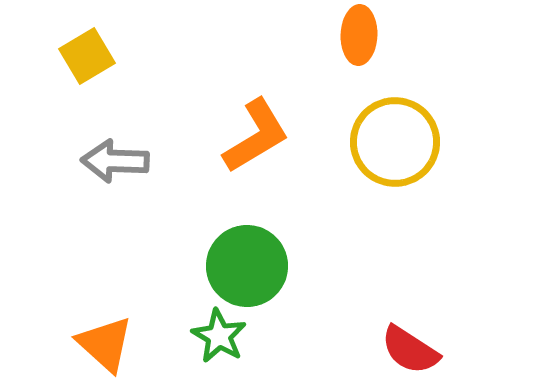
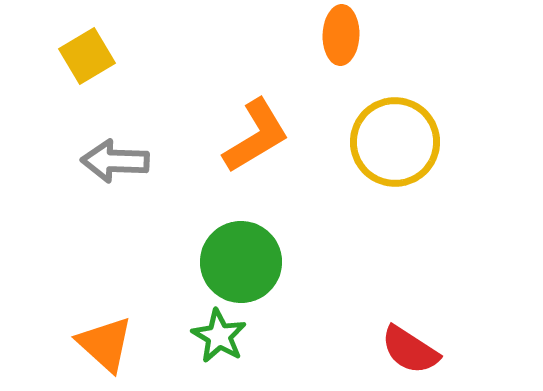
orange ellipse: moved 18 px left
green circle: moved 6 px left, 4 px up
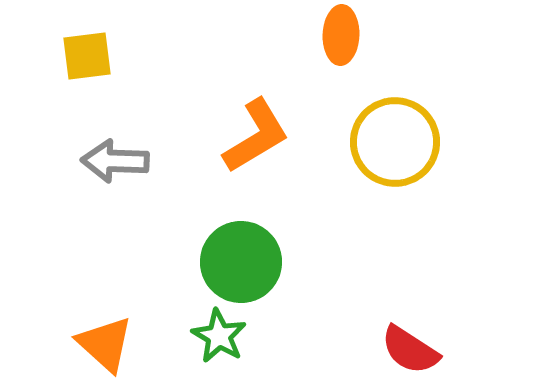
yellow square: rotated 24 degrees clockwise
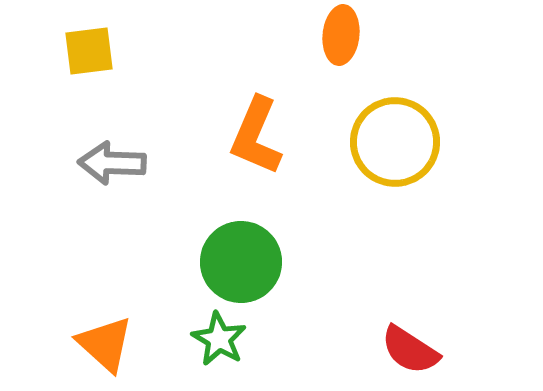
orange ellipse: rotated 4 degrees clockwise
yellow square: moved 2 px right, 5 px up
orange L-shape: rotated 144 degrees clockwise
gray arrow: moved 3 px left, 2 px down
green star: moved 3 px down
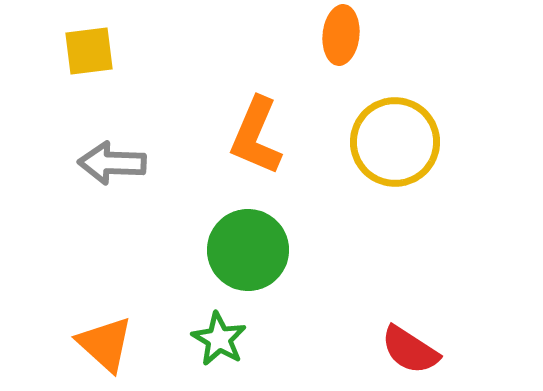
green circle: moved 7 px right, 12 px up
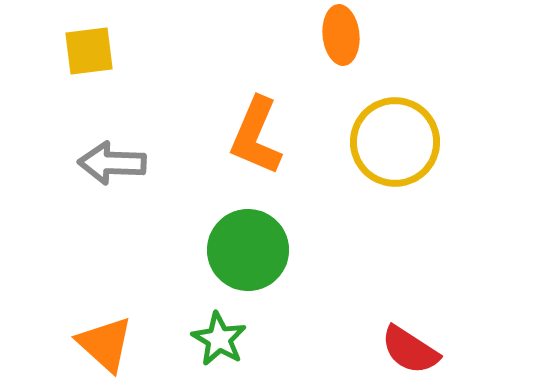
orange ellipse: rotated 12 degrees counterclockwise
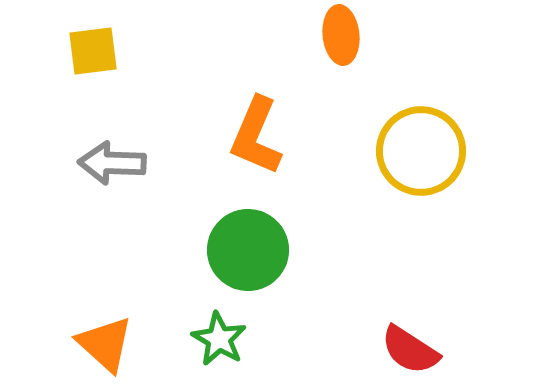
yellow square: moved 4 px right
yellow circle: moved 26 px right, 9 px down
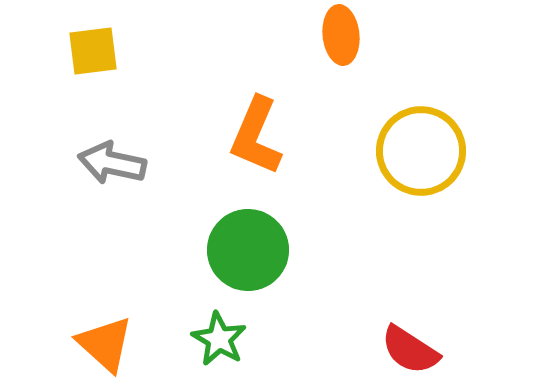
gray arrow: rotated 10 degrees clockwise
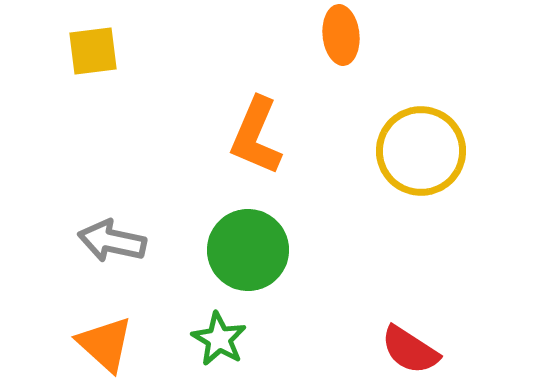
gray arrow: moved 78 px down
